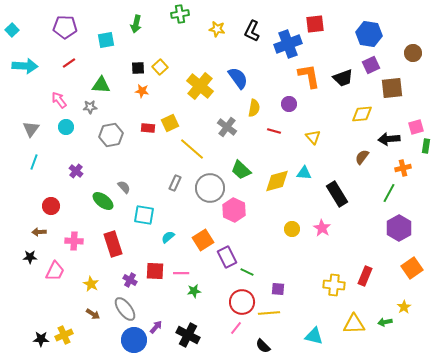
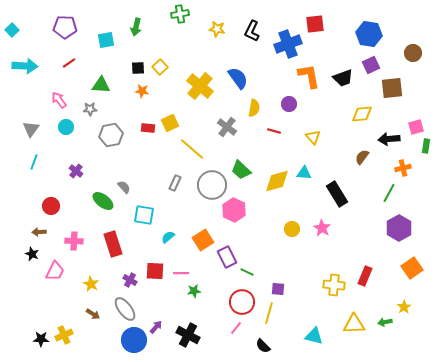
green arrow at (136, 24): moved 3 px down
gray star at (90, 107): moved 2 px down
gray circle at (210, 188): moved 2 px right, 3 px up
black star at (30, 257): moved 2 px right, 3 px up; rotated 24 degrees clockwise
yellow line at (269, 313): rotated 70 degrees counterclockwise
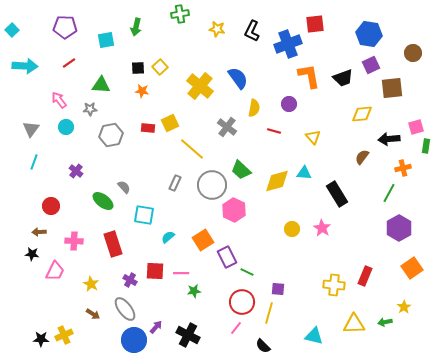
black star at (32, 254): rotated 16 degrees counterclockwise
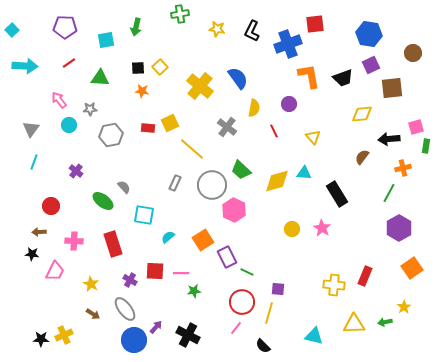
green triangle at (101, 85): moved 1 px left, 7 px up
cyan circle at (66, 127): moved 3 px right, 2 px up
red line at (274, 131): rotated 48 degrees clockwise
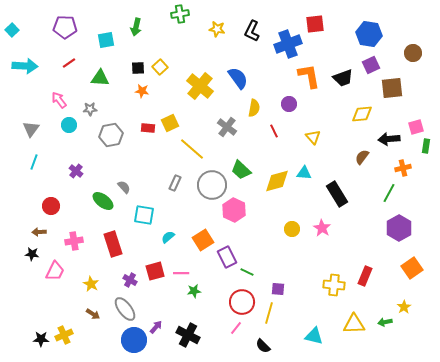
pink cross at (74, 241): rotated 12 degrees counterclockwise
red square at (155, 271): rotated 18 degrees counterclockwise
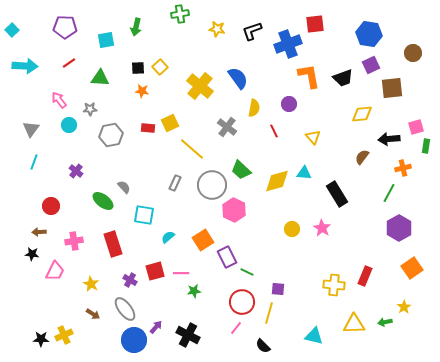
black L-shape at (252, 31): rotated 45 degrees clockwise
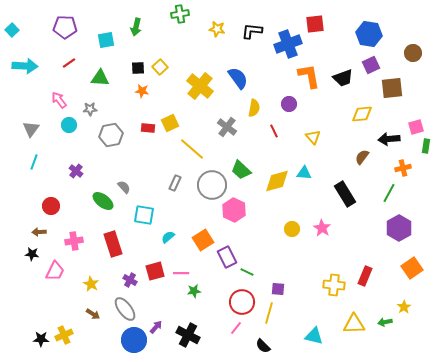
black L-shape at (252, 31): rotated 25 degrees clockwise
black rectangle at (337, 194): moved 8 px right
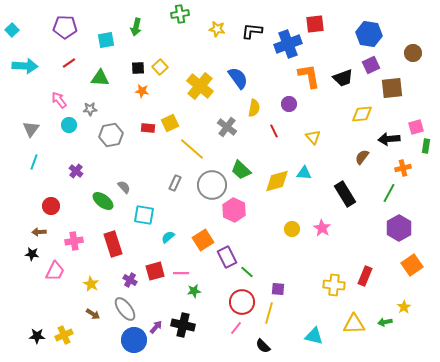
orange square at (412, 268): moved 3 px up
green line at (247, 272): rotated 16 degrees clockwise
black cross at (188, 335): moved 5 px left, 10 px up; rotated 15 degrees counterclockwise
black star at (41, 339): moved 4 px left, 3 px up
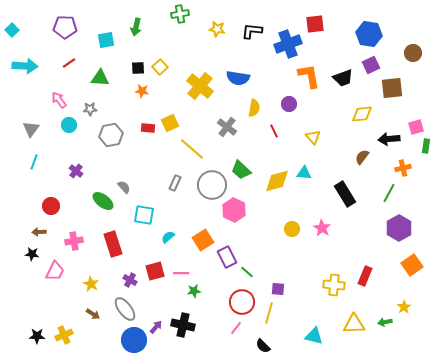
blue semicircle at (238, 78): rotated 135 degrees clockwise
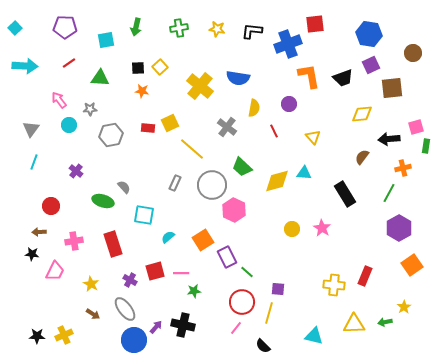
green cross at (180, 14): moved 1 px left, 14 px down
cyan square at (12, 30): moved 3 px right, 2 px up
green trapezoid at (241, 170): moved 1 px right, 3 px up
green ellipse at (103, 201): rotated 20 degrees counterclockwise
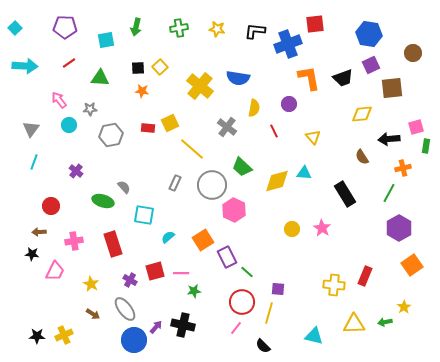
black L-shape at (252, 31): moved 3 px right
orange L-shape at (309, 76): moved 2 px down
brown semicircle at (362, 157): rotated 70 degrees counterclockwise
